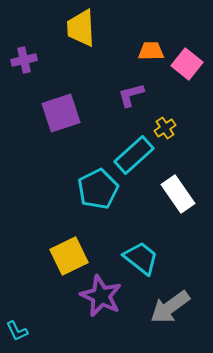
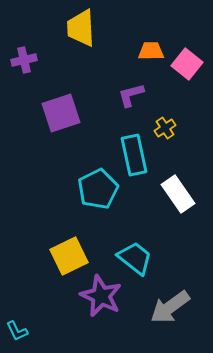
cyan rectangle: rotated 60 degrees counterclockwise
cyan trapezoid: moved 6 px left
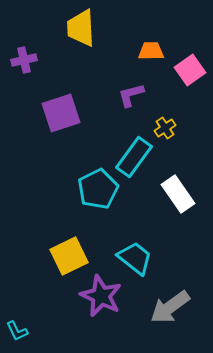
pink square: moved 3 px right, 6 px down; rotated 16 degrees clockwise
cyan rectangle: moved 2 px down; rotated 48 degrees clockwise
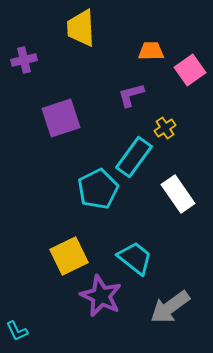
purple square: moved 5 px down
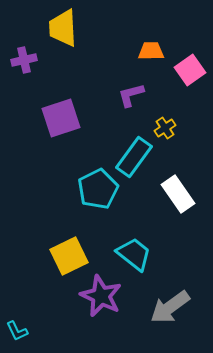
yellow trapezoid: moved 18 px left
cyan trapezoid: moved 1 px left, 4 px up
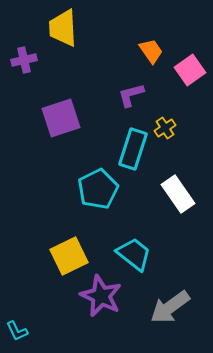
orange trapezoid: rotated 56 degrees clockwise
cyan rectangle: moved 1 px left, 8 px up; rotated 18 degrees counterclockwise
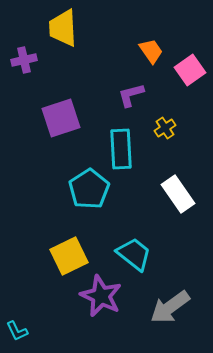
cyan rectangle: moved 12 px left; rotated 21 degrees counterclockwise
cyan pentagon: moved 9 px left; rotated 6 degrees counterclockwise
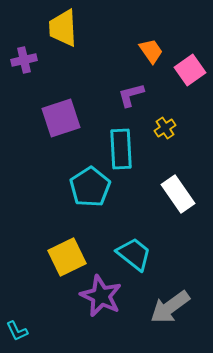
cyan pentagon: moved 1 px right, 2 px up
yellow square: moved 2 px left, 1 px down
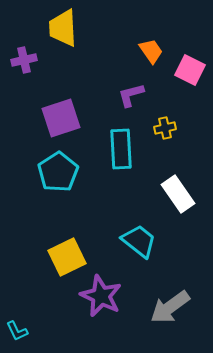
pink square: rotated 28 degrees counterclockwise
yellow cross: rotated 20 degrees clockwise
cyan pentagon: moved 32 px left, 15 px up
cyan trapezoid: moved 5 px right, 13 px up
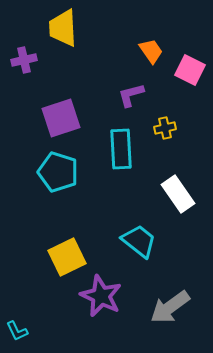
cyan pentagon: rotated 21 degrees counterclockwise
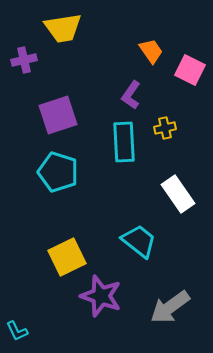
yellow trapezoid: rotated 96 degrees counterclockwise
purple L-shape: rotated 40 degrees counterclockwise
purple square: moved 3 px left, 3 px up
cyan rectangle: moved 3 px right, 7 px up
purple star: rotated 6 degrees counterclockwise
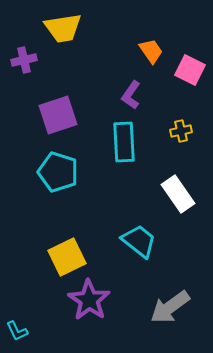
yellow cross: moved 16 px right, 3 px down
purple star: moved 12 px left, 4 px down; rotated 15 degrees clockwise
